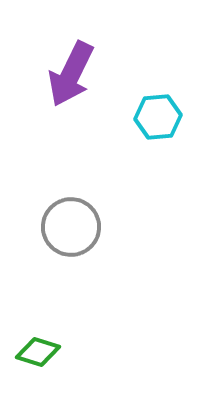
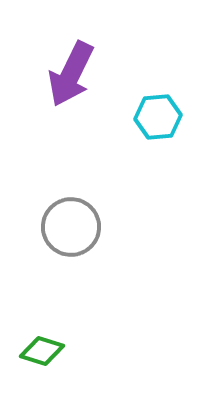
green diamond: moved 4 px right, 1 px up
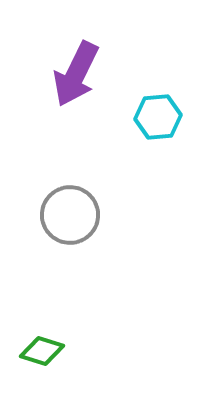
purple arrow: moved 5 px right
gray circle: moved 1 px left, 12 px up
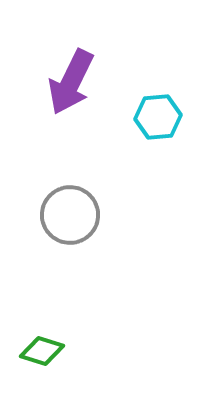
purple arrow: moved 5 px left, 8 px down
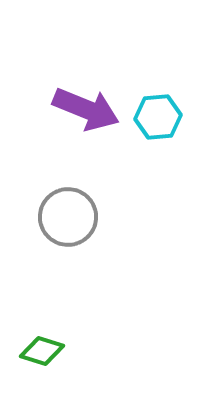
purple arrow: moved 15 px right, 27 px down; rotated 94 degrees counterclockwise
gray circle: moved 2 px left, 2 px down
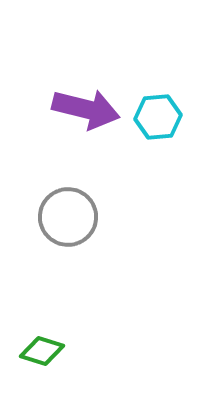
purple arrow: rotated 8 degrees counterclockwise
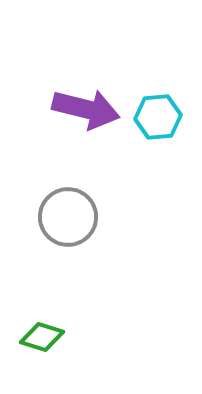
green diamond: moved 14 px up
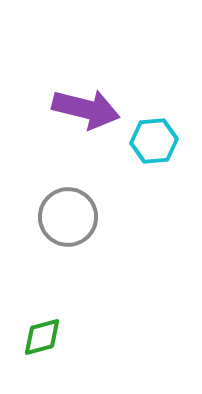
cyan hexagon: moved 4 px left, 24 px down
green diamond: rotated 33 degrees counterclockwise
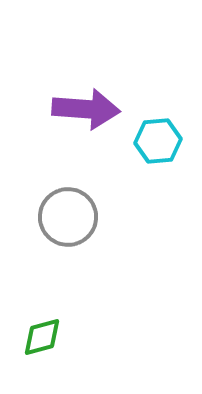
purple arrow: rotated 10 degrees counterclockwise
cyan hexagon: moved 4 px right
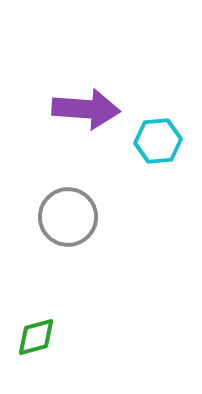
green diamond: moved 6 px left
